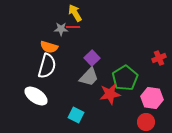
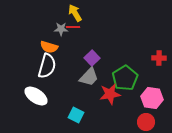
red cross: rotated 24 degrees clockwise
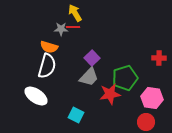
green pentagon: rotated 15 degrees clockwise
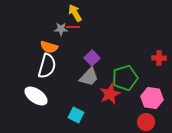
red star: rotated 15 degrees counterclockwise
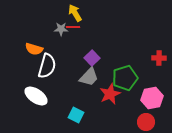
orange semicircle: moved 15 px left, 2 px down
pink hexagon: rotated 20 degrees counterclockwise
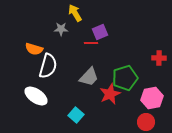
red line: moved 18 px right, 16 px down
purple square: moved 8 px right, 26 px up; rotated 21 degrees clockwise
white semicircle: moved 1 px right
cyan square: rotated 14 degrees clockwise
